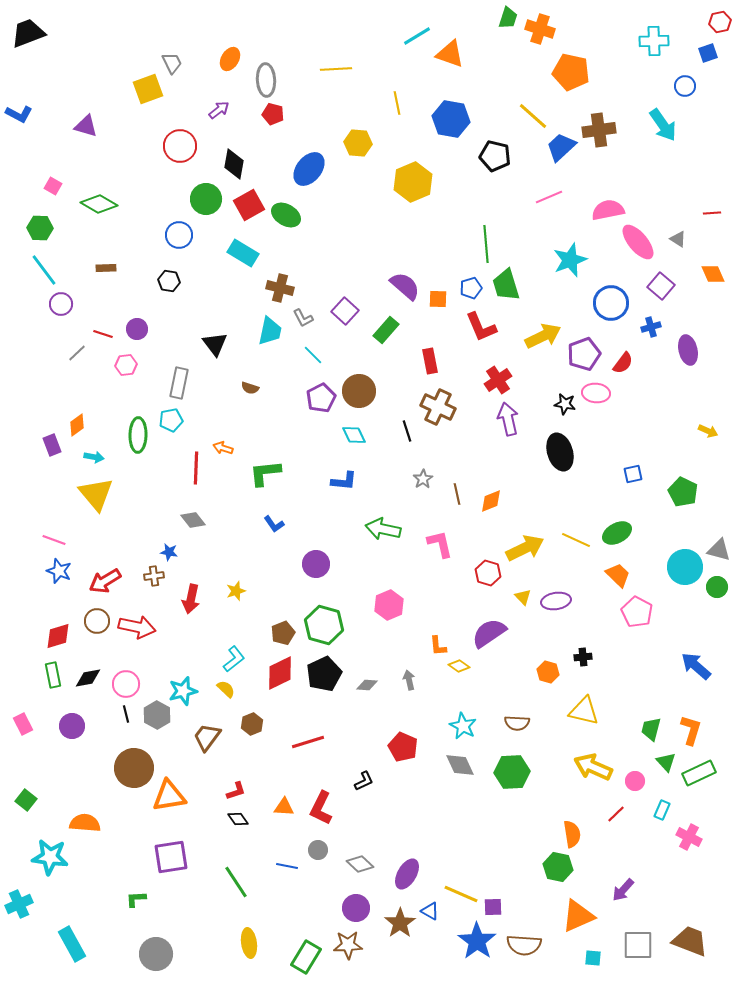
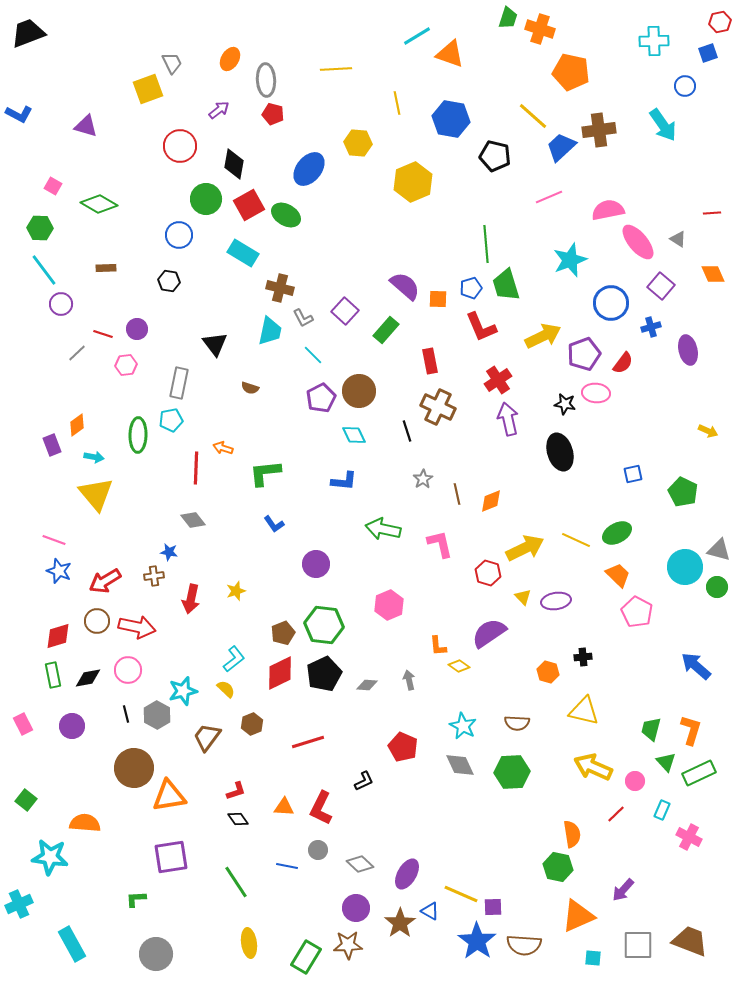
green hexagon at (324, 625): rotated 9 degrees counterclockwise
pink circle at (126, 684): moved 2 px right, 14 px up
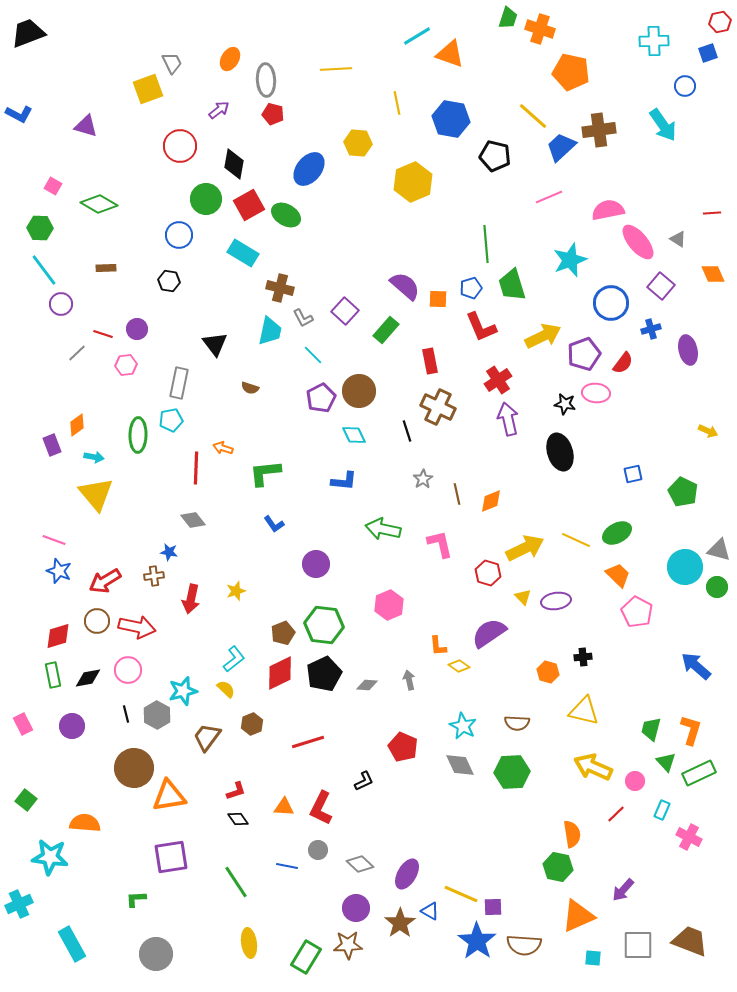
green trapezoid at (506, 285): moved 6 px right
blue cross at (651, 327): moved 2 px down
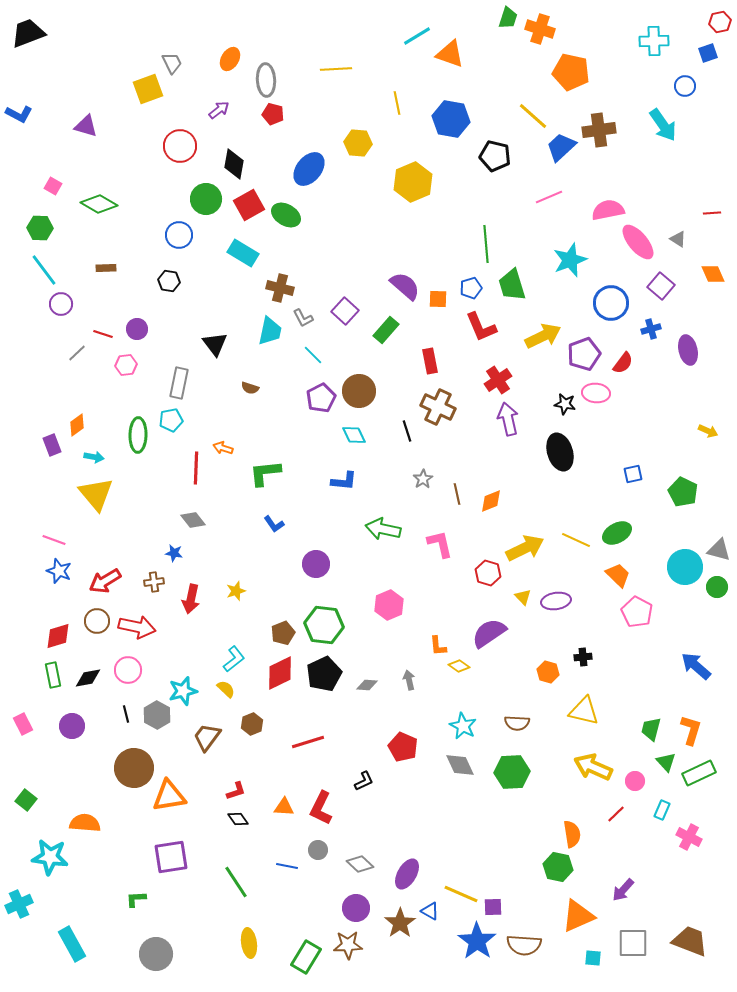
blue star at (169, 552): moved 5 px right, 1 px down
brown cross at (154, 576): moved 6 px down
gray square at (638, 945): moved 5 px left, 2 px up
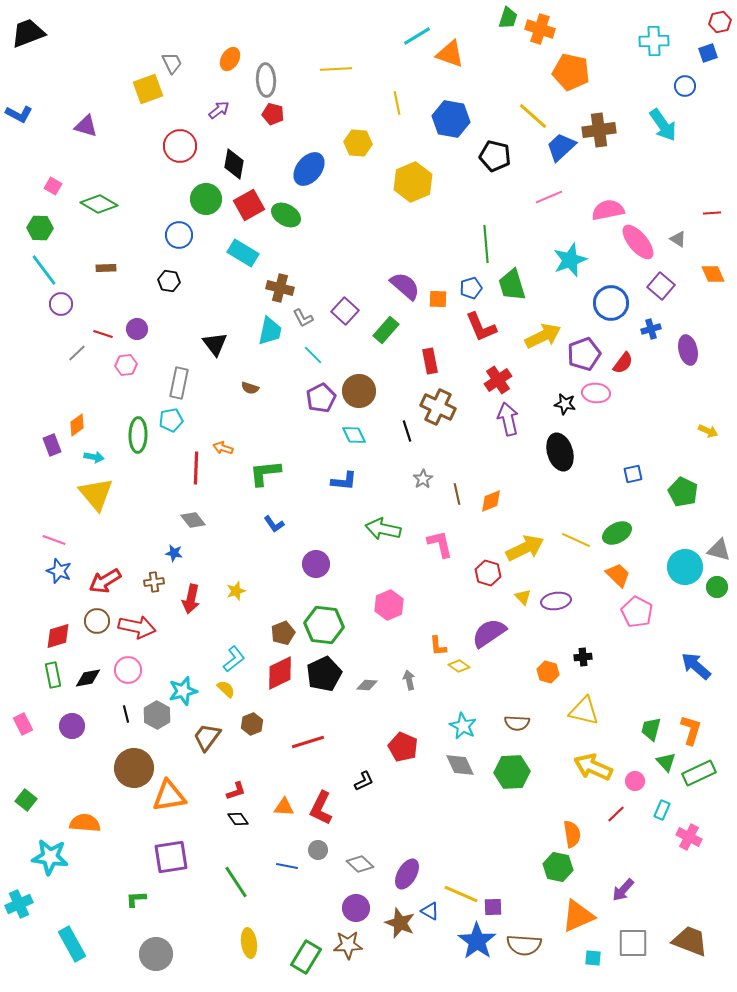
brown star at (400, 923): rotated 16 degrees counterclockwise
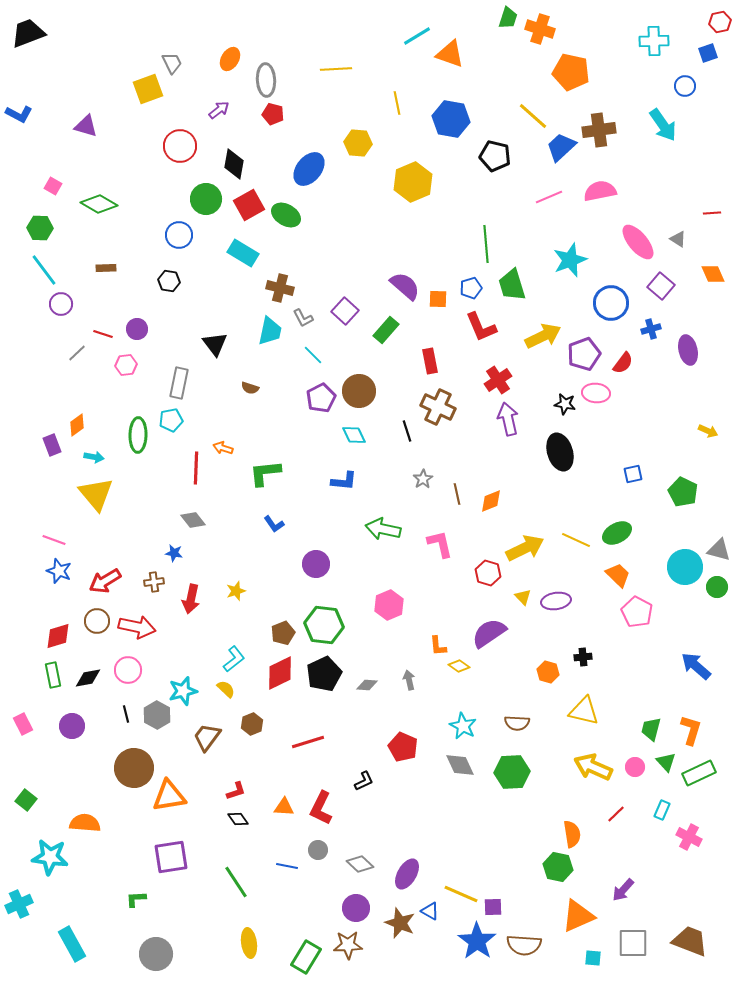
pink semicircle at (608, 210): moved 8 px left, 19 px up
pink circle at (635, 781): moved 14 px up
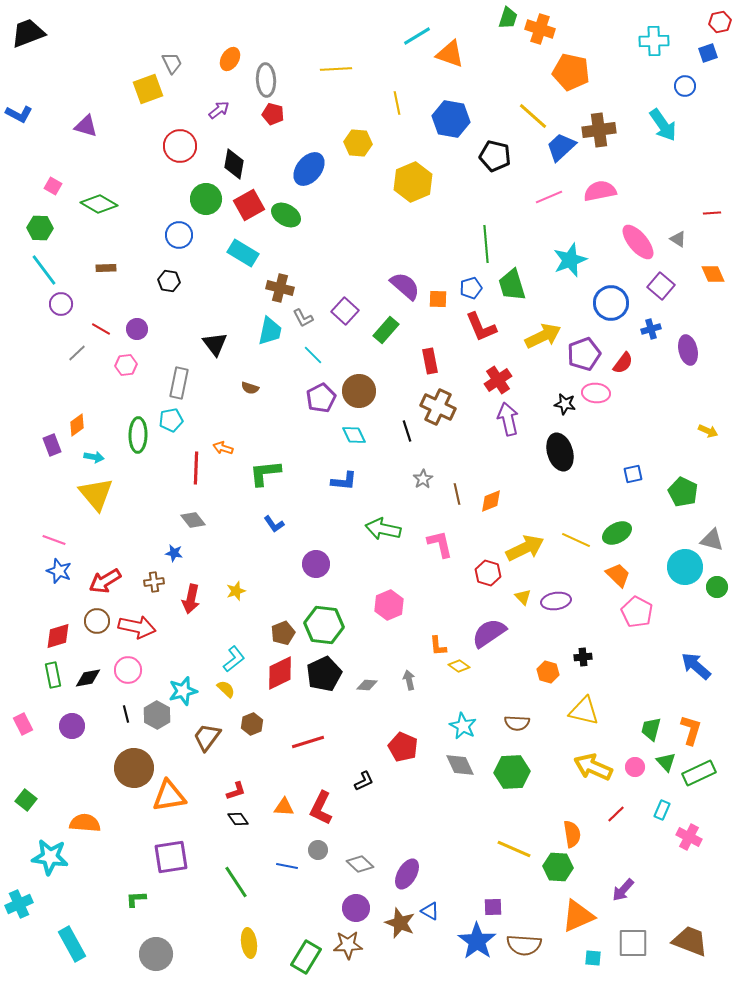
red line at (103, 334): moved 2 px left, 5 px up; rotated 12 degrees clockwise
gray triangle at (719, 550): moved 7 px left, 10 px up
green hexagon at (558, 867): rotated 8 degrees counterclockwise
yellow line at (461, 894): moved 53 px right, 45 px up
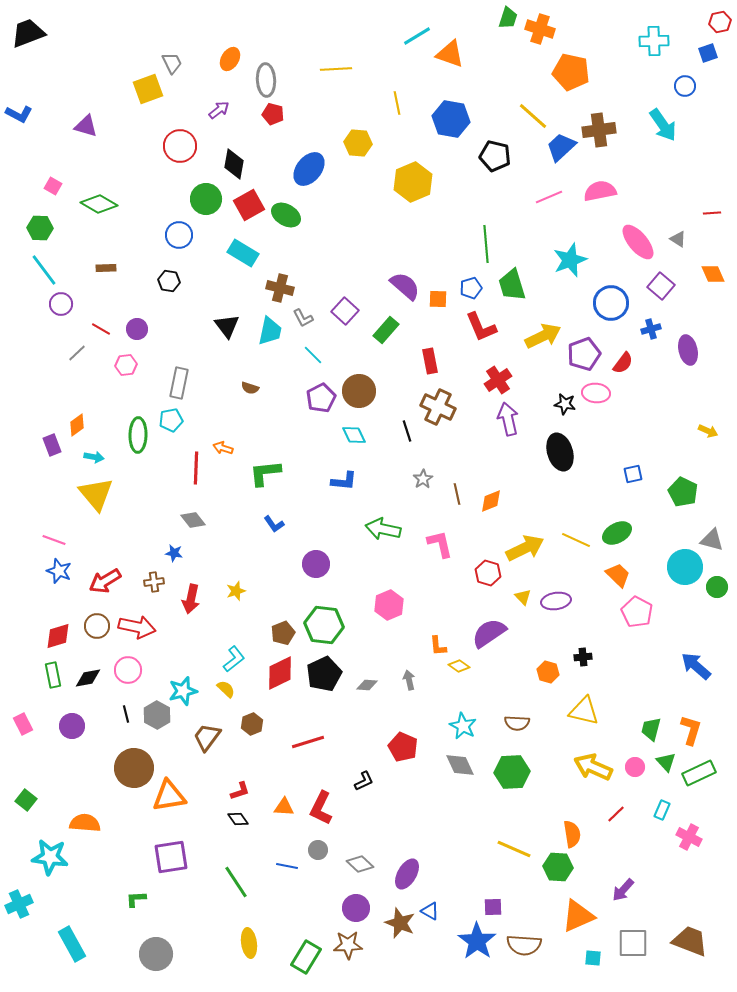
black triangle at (215, 344): moved 12 px right, 18 px up
brown circle at (97, 621): moved 5 px down
red L-shape at (236, 791): moved 4 px right
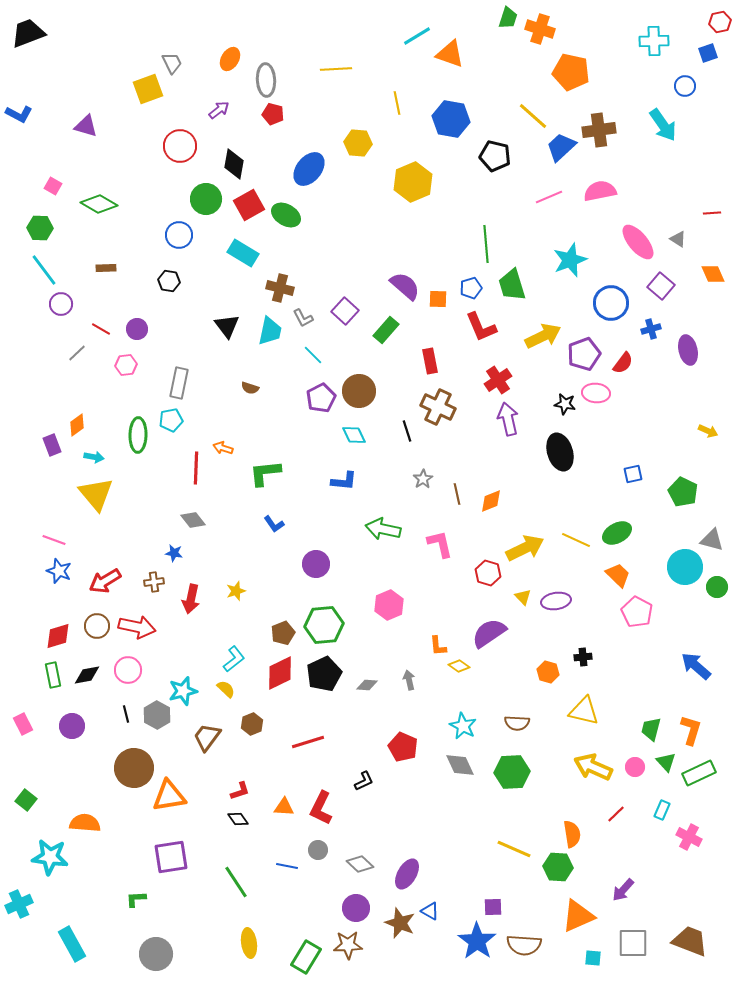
green hexagon at (324, 625): rotated 12 degrees counterclockwise
black diamond at (88, 678): moved 1 px left, 3 px up
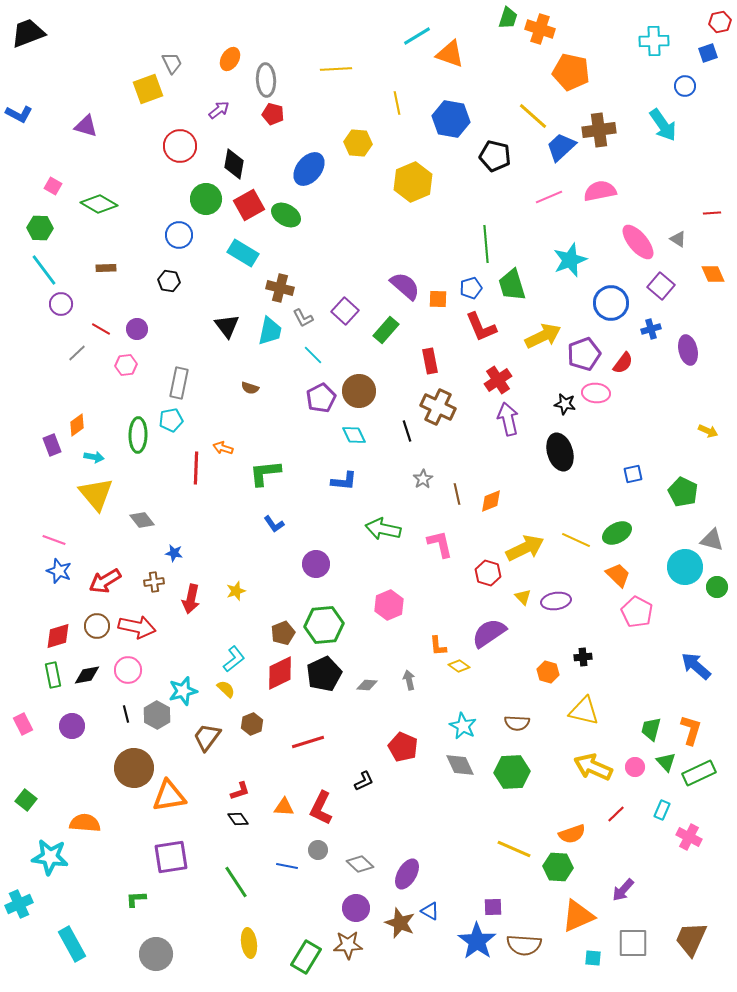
gray diamond at (193, 520): moved 51 px left
orange semicircle at (572, 834): rotated 80 degrees clockwise
brown trapezoid at (690, 941): moved 1 px right, 2 px up; rotated 87 degrees counterclockwise
